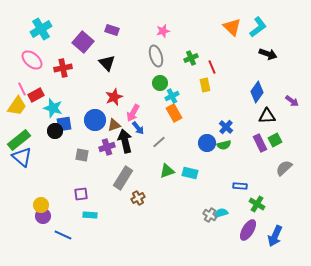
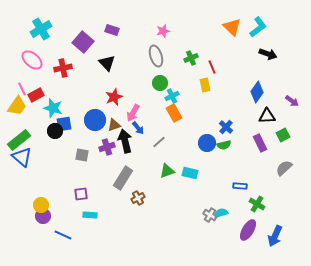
green square at (275, 140): moved 8 px right, 5 px up
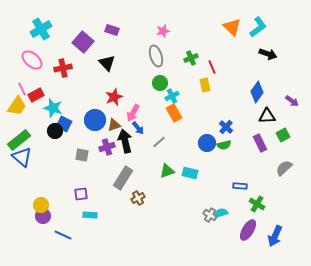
blue square at (64, 124): rotated 35 degrees clockwise
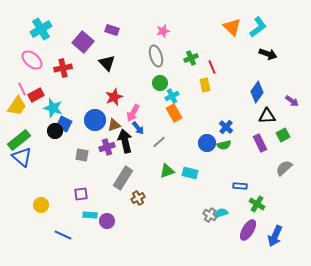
purple circle at (43, 216): moved 64 px right, 5 px down
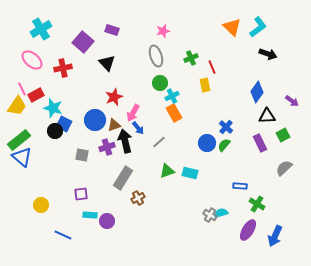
green semicircle at (224, 145): rotated 144 degrees clockwise
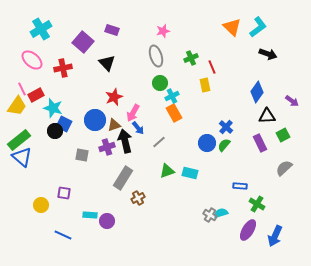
purple square at (81, 194): moved 17 px left, 1 px up; rotated 16 degrees clockwise
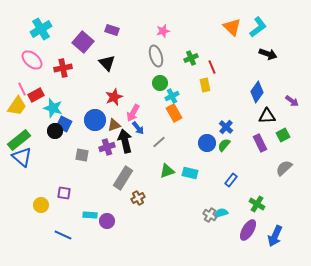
blue rectangle at (240, 186): moved 9 px left, 6 px up; rotated 56 degrees counterclockwise
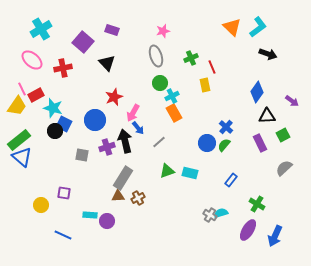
brown triangle at (114, 125): moved 4 px right, 71 px down; rotated 16 degrees clockwise
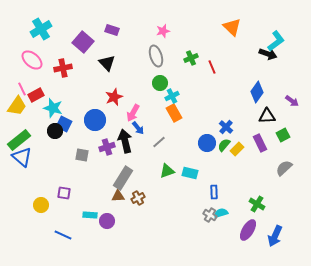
cyan L-shape at (258, 27): moved 18 px right, 14 px down
yellow rectangle at (205, 85): moved 32 px right, 64 px down; rotated 56 degrees clockwise
blue rectangle at (231, 180): moved 17 px left, 12 px down; rotated 40 degrees counterclockwise
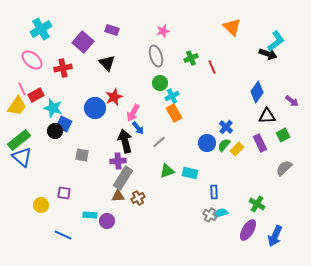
blue circle at (95, 120): moved 12 px up
purple cross at (107, 147): moved 11 px right, 14 px down; rotated 14 degrees clockwise
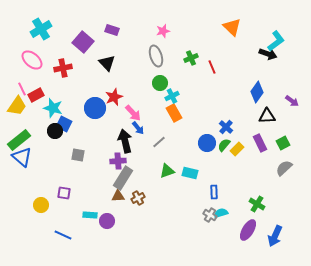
pink arrow at (133, 113): rotated 72 degrees counterclockwise
green square at (283, 135): moved 8 px down
gray square at (82, 155): moved 4 px left
